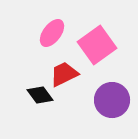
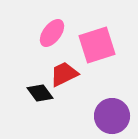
pink square: rotated 18 degrees clockwise
black diamond: moved 2 px up
purple circle: moved 16 px down
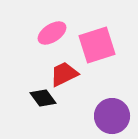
pink ellipse: rotated 20 degrees clockwise
black diamond: moved 3 px right, 5 px down
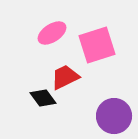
red trapezoid: moved 1 px right, 3 px down
purple circle: moved 2 px right
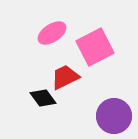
pink square: moved 2 px left, 2 px down; rotated 9 degrees counterclockwise
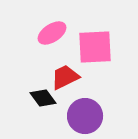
pink square: rotated 24 degrees clockwise
purple circle: moved 29 px left
